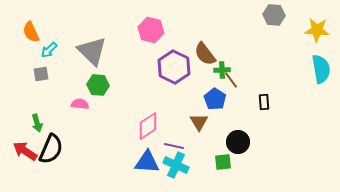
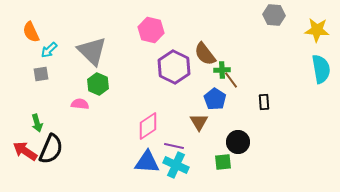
green hexagon: moved 1 px up; rotated 20 degrees clockwise
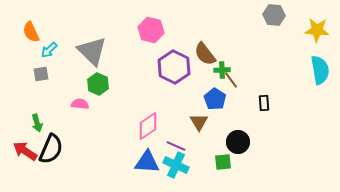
cyan semicircle: moved 1 px left, 1 px down
black rectangle: moved 1 px down
purple line: moved 2 px right; rotated 12 degrees clockwise
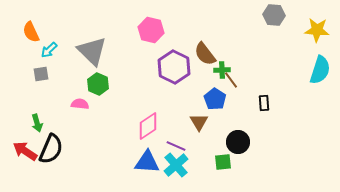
cyan semicircle: rotated 28 degrees clockwise
cyan cross: rotated 25 degrees clockwise
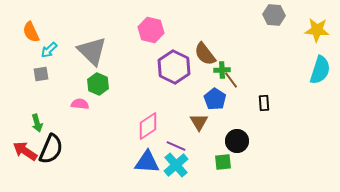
black circle: moved 1 px left, 1 px up
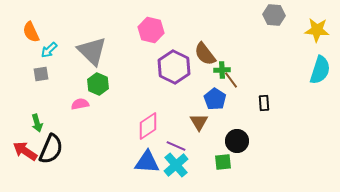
pink semicircle: rotated 18 degrees counterclockwise
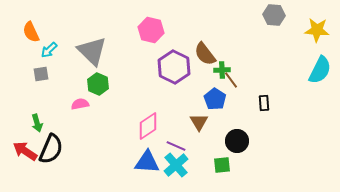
cyan semicircle: rotated 8 degrees clockwise
green square: moved 1 px left, 3 px down
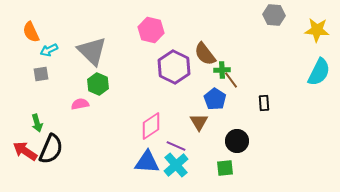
cyan arrow: rotated 18 degrees clockwise
cyan semicircle: moved 1 px left, 2 px down
pink diamond: moved 3 px right
green square: moved 3 px right, 3 px down
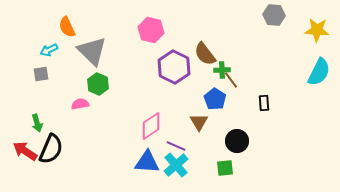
orange semicircle: moved 36 px right, 5 px up
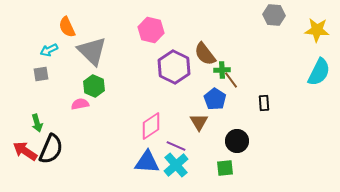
green hexagon: moved 4 px left, 2 px down
